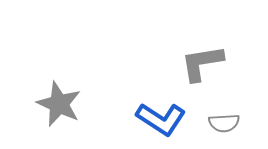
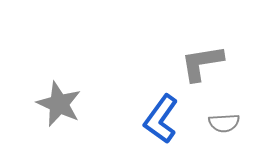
blue L-shape: rotated 93 degrees clockwise
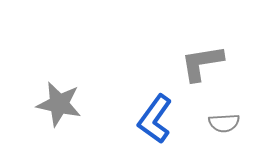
gray star: rotated 12 degrees counterclockwise
blue L-shape: moved 6 px left
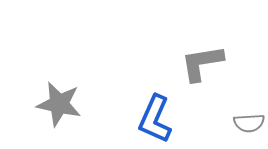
blue L-shape: rotated 12 degrees counterclockwise
gray semicircle: moved 25 px right
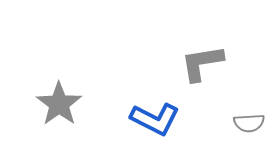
gray star: rotated 24 degrees clockwise
blue L-shape: rotated 87 degrees counterclockwise
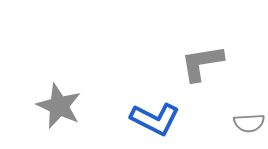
gray star: moved 2 px down; rotated 12 degrees counterclockwise
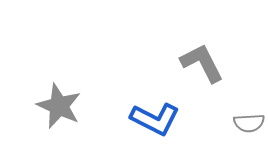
gray L-shape: rotated 72 degrees clockwise
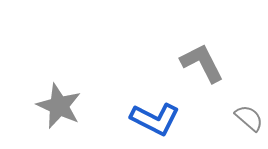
gray semicircle: moved 5 px up; rotated 136 degrees counterclockwise
